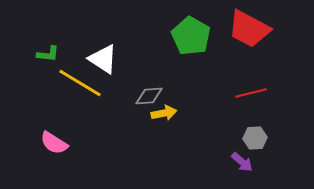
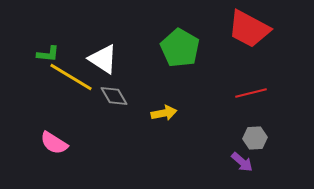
green pentagon: moved 11 px left, 12 px down
yellow line: moved 9 px left, 6 px up
gray diamond: moved 35 px left; rotated 64 degrees clockwise
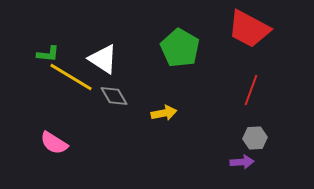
red line: moved 3 px up; rotated 56 degrees counterclockwise
purple arrow: rotated 45 degrees counterclockwise
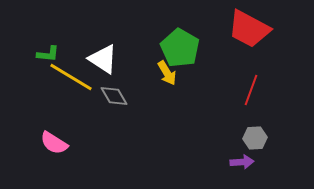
yellow arrow: moved 3 px right, 40 px up; rotated 70 degrees clockwise
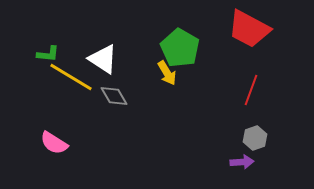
gray hexagon: rotated 15 degrees counterclockwise
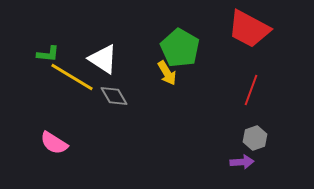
yellow line: moved 1 px right
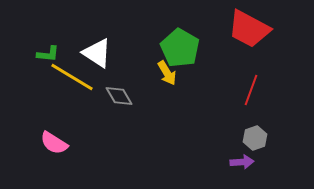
white triangle: moved 6 px left, 6 px up
gray diamond: moved 5 px right
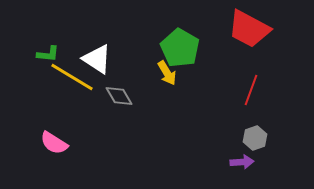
white triangle: moved 6 px down
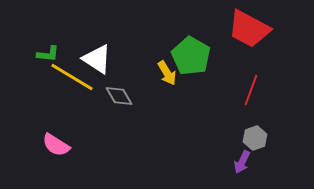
green pentagon: moved 11 px right, 8 px down
pink semicircle: moved 2 px right, 2 px down
purple arrow: rotated 120 degrees clockwise
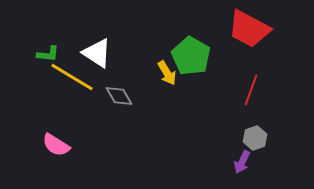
white triangle: moved 6 px up
